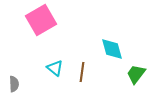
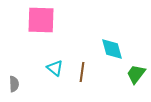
pink square: rotated 32 degrees clockwise
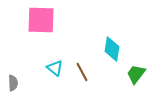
cyan diamond: rotated 25 degrees clockwise
brown line: rotated 36 degrees counterclockwise
gray semicircle: moved 1 px left, 1 px up
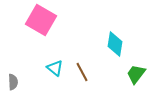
pink square: rotated 28 degrees clockwise
cyan diamond: moved 3 px right, 5 px up
gray semicircle: moved 1 px up
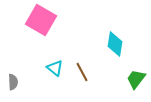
green trapezoid: moved 5 px down
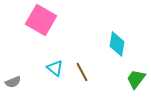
cyan diamond: moved 2 px right
gray semicircle: rotated 70 degrees clockwise
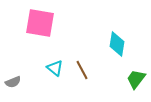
pink square: moved 1 px left, 3 px down; rotated 20 degrees counterclockwise
brown line: moved 2 px up
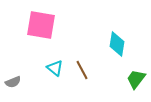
pink square: moved 1 px right, 2 px down
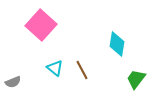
pink square: rotated 32 degrees clockwise
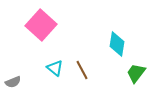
green trapezoid: moved 6 px up
